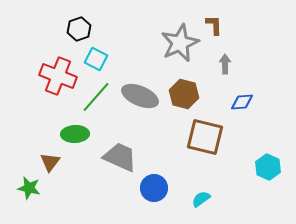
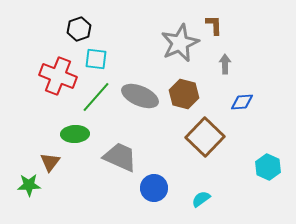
cyan square: rotated 20 degrees counterclockwise
brown square: rotated 30 degrees clockwise
green star: moved 3 px up; rotated 15 degrees counterclockwise
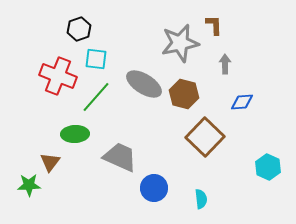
gray star: rotated 12 degrees clockwise
gray ellipse: moved 4 px right, 12 px up; rotated 9 degrees clockwise
cyan semicircle: rotated 120 degrees clockwise
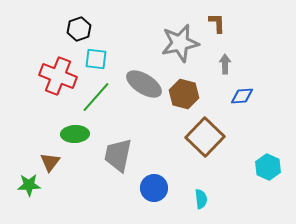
brown L-shape: moved 3 px right, 2 px up
blue diamond: moved 6 px up
gray trapezoid: moved 2 px left, 2 px up; rotated 102 degrees counterclockwise
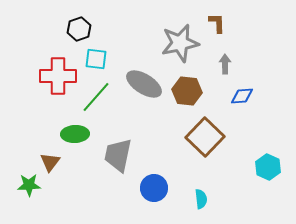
red cross: rotated 21 degrees counterclockwise
brown hexagon: moved 3 px right, 3 px up; rotated 8 degrees counterclockwise
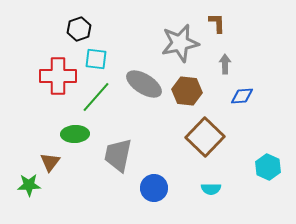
cyan semicircle: moved 10 px right, 10 px up; rotated 96 degrees clockwise
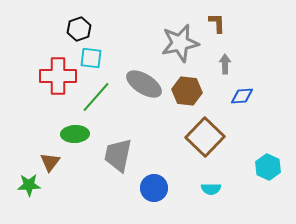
cyan square: moved 5 px left, 1 px up
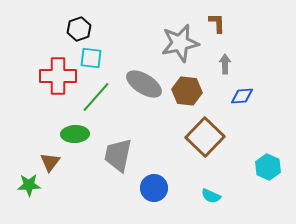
cyan semicircle: moved 7 px down; rotated 24 degrees clockwise
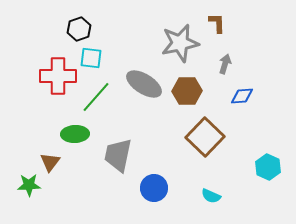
gray arrow: rotated 18 degrees clockwise
brown hexagon: rotated 8 degrees counterclockwise
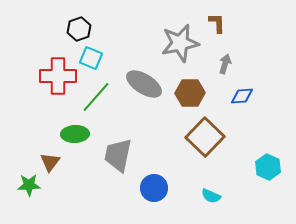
cyan square: rotated 15 degrees clockwise
brown hexagon: moved 3 px right, 2 px down
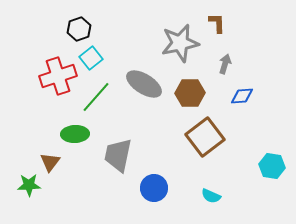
cyan square: rotated 30 degrees clockwise
red cross: rotated 18 degrees counterclockwise
brown square: rotated 9 degrees clockwise
cyan hexagon: moved 4 px right, 1 px up; rotated 15 degrees counterclockwise
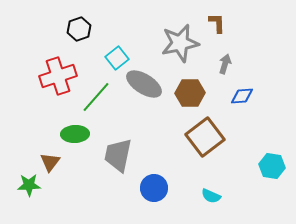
cyan square: moved 26 px right
